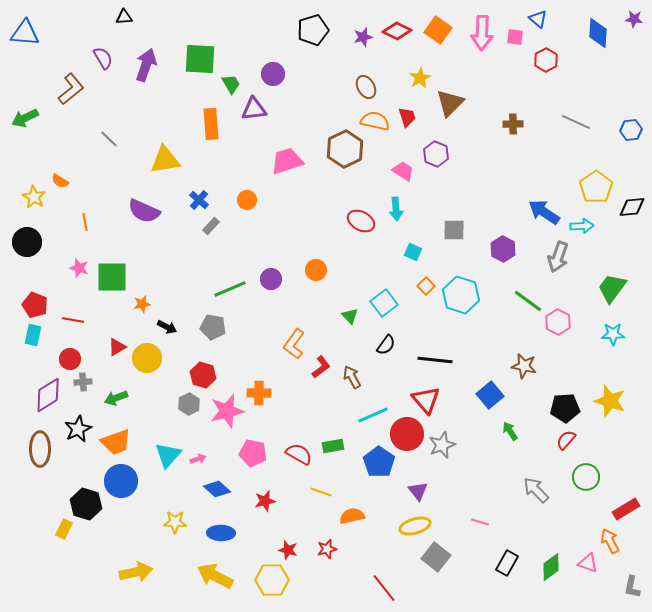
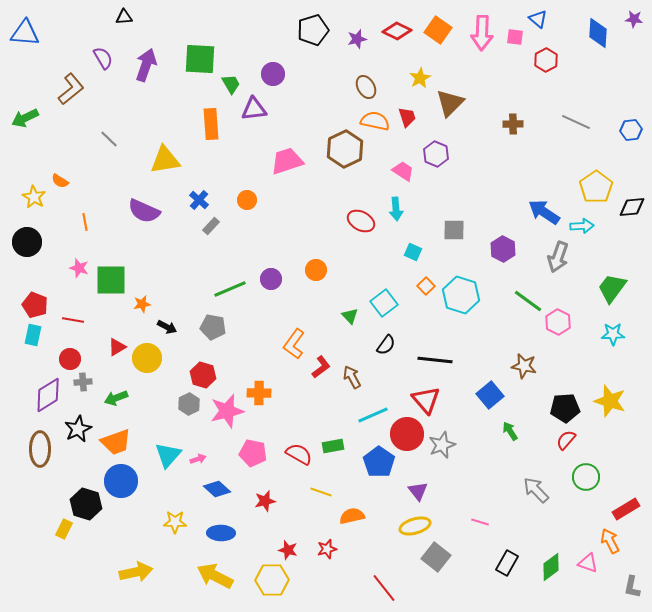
purple star at (363, 37): moved 6 px left, 2 px down
green square at (112, 277): moved 1 px left, 3 px down
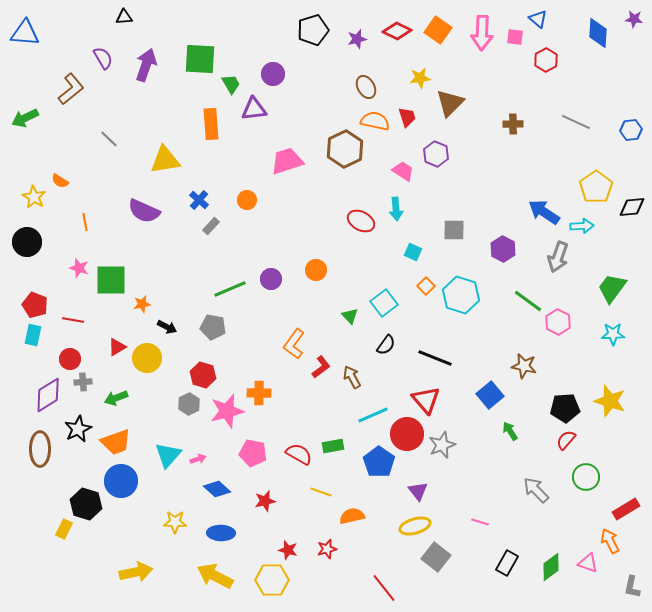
yellow star at (420, 78): rotated 20 degrees clockwise
black line at (435, 360): moved 2 px up; rotated 16 degrees clockwise
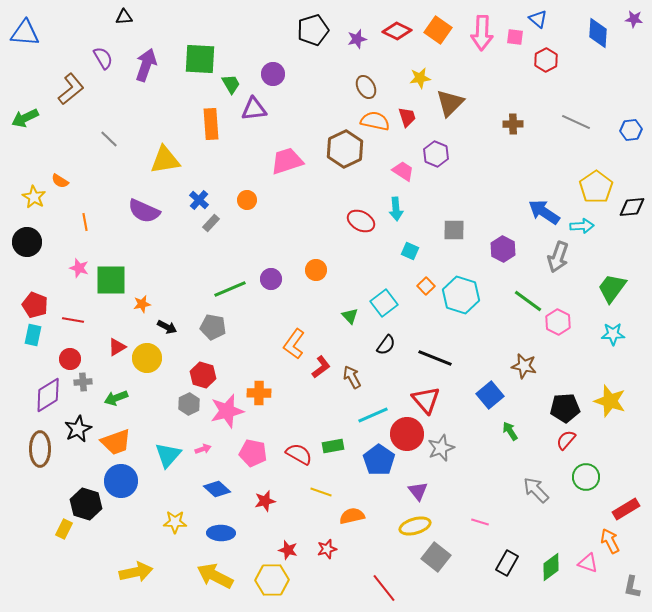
gray rectangle at (211, 226): moved 3 px up
cyan square at (413, 252): moved 3 px left, 1 px up
gray star at (442, 445): moved 1 px left, 3 px down
pink arrow at (198, 459): moved 5 px right, 10 px up
blue pentagon at (379, 462): moved 2 px up
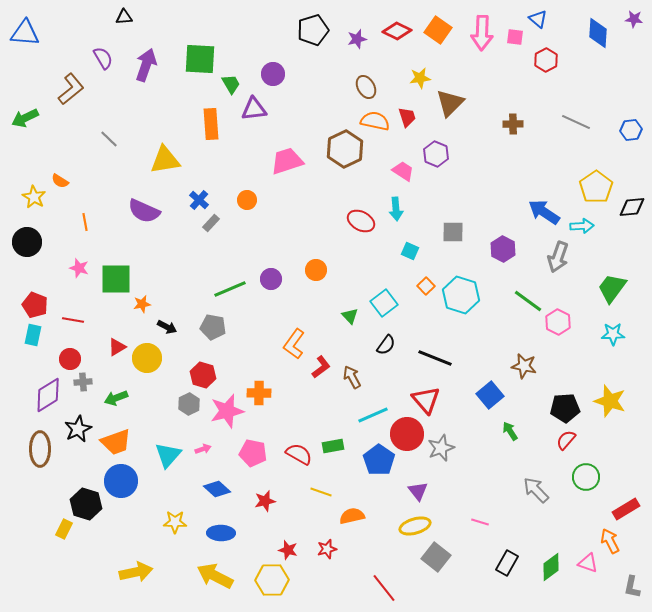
gray square at (454, 230): moved 1 px left, 2 px down
green square at (111, 280): moved 5 px right, 1 px up
